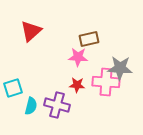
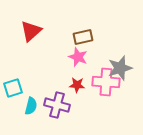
brown rectangle: moved 6 px left, 2 px up
pink star: rotated 18 degrees clockwise
gray star: rotated 20 degrees counterclockwise
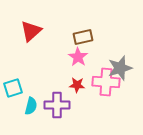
pink star: rotated 12 degrees clockwise
purple cross: rotated 15 degrees counterclockwise
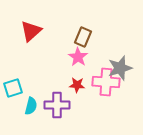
brown rectangle: rotated 54 degrees counterclockwise
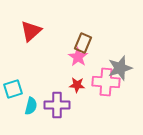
brown rectangle: moved 6 px down
cyan square: moved 1 px down
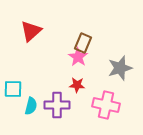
pink cross: moved 23 px down; rotated 8 degrees clockwise
cyan square: rotated 18 degrees clockwise
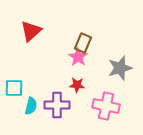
cyan square: moved 1 px right, 1 px up
pink cross: moved 1 px down
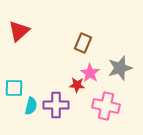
red triangle: moved 12 px left
pink star: moved 12 px right, 16 px down
purple cross: moved 1 px left
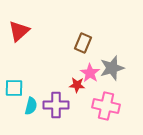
gray star: moved 8 px left
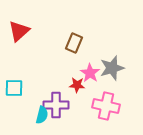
brown rectangle: moved 9 px left
cyan semicircle: moved 11 px right, 9 px down
